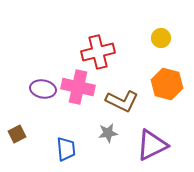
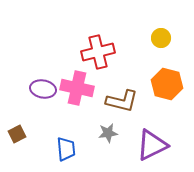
pink cross: moved 1 px left, 1 px down
brown L-shape: rotated 12 degrees counterclockwise
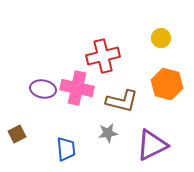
red cross: moved 5 px right, 4 px down
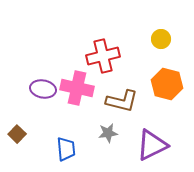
yellow circle: moved 1 px down
brown square: rotated 18 degrees counterclockwise
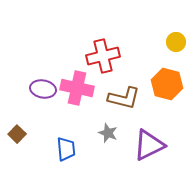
yellow circle: moved 15 px right, 3 px down
brown L-shape: moved 2 px right, 3 px up
gray star: rotated 30 degrees clockwise
purple triangle: moved 3 px left
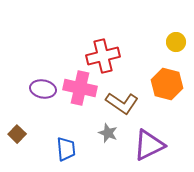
pink cross: moved 3 px right
brown L-shape: moved 2 px left, 5 px down; rotated 20 degrees clockwise
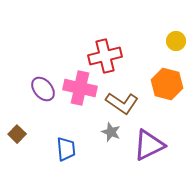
yellow circle: moved 1 px up
red cross: moved 2 px right
purple ellipse: rotated 40 degrees clockwise
gray star: moved 3 px right, 1 px up
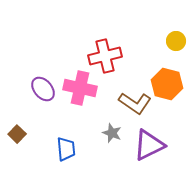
brown L-shape: moved 13 px right
gray star: moved 1 px right, 1 px down
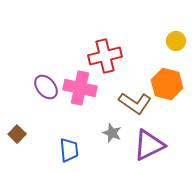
purple ellipse: moved 3 px right, 2 px up
blue trapezoid: moved 3 px right, 1 px down
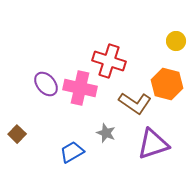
red cross: moved 4 px right, 5 px down; rotated 32 degrees clockwise
purple ellipse: moved 3 px up
gray star: moved 6 px left
purple triangle: moved 4 px right, 1 px up; rotated 8 degrees clockwise
blue trapezoid: moved 3 px right, 2 px down; rotated 115 degrees counterclockwise
